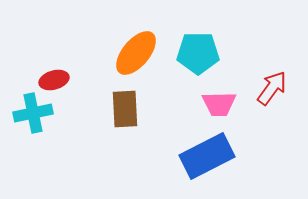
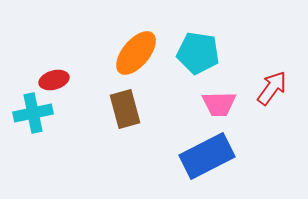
cyan pentagon: rotated 9 degrees clockwise
brown rectangle: rotated 12 degrees counterclockwise
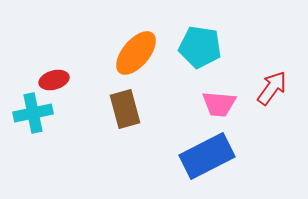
cyan pentagon: moved 2 px right, 6 px up
pink trapezoid: rotated 6 degrees clockwise
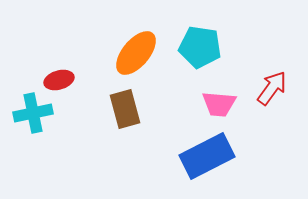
red ellipse: moved 5 px right
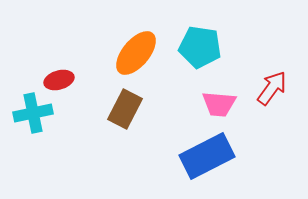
brown rectangle: rotated 42 degrees clockwise
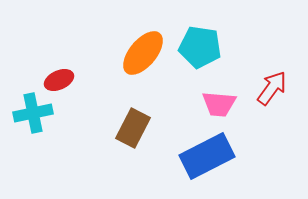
orange ellipse: moved 7 px right
red ellipse: rotated 8 degrees counterclockwise
brown rectangle: moved 8 px right, 19 px down
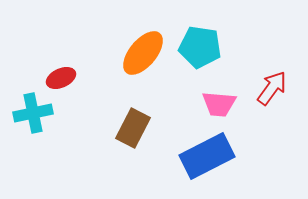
red ellipse: moved 2 px right, 2 px up
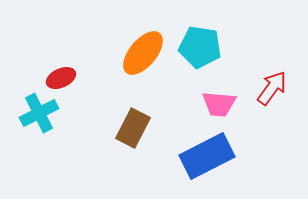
cyan cross: moved 6 px right; rotated 15 degrees counterclockwise
